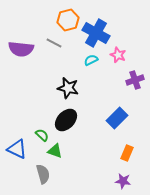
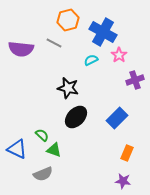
blue cross: moved 7 px right, 1 px up
pink star: moved 1 px right; rotated 14 degrees clockwise
black ellipse: moved 10 px right, 3 px up
green triangle: moved 1 px left, 1 px up
gray semicircle: rotated 84 degrees clockwise
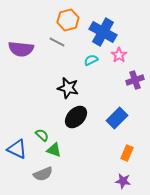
gray line: moved 3 px right, 1 px up
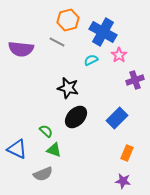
green semicircle: moved 4 px right, 4 px up
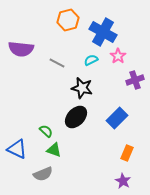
gray line: moved 21 px down
pink star: moved 1 px left, 1 px down
black star: moved 14 px right
purple star: rotated 21 degrees clockwise
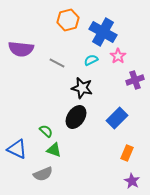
black ellipse: rotated 10 degrees counterclockwise
purple star: moved 9 px right
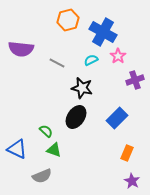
gray semicircle: moved 1 px left, 2 px down
